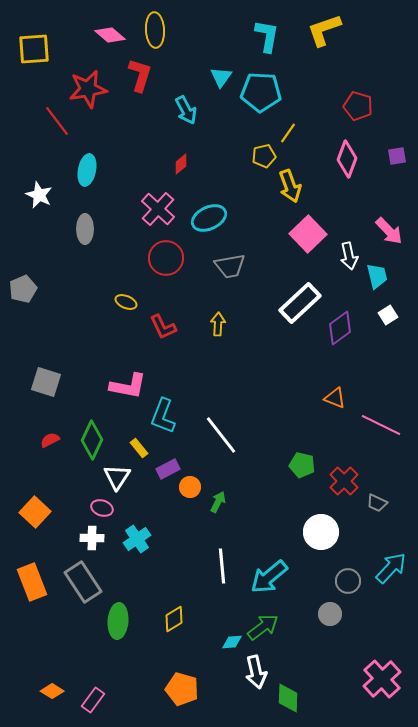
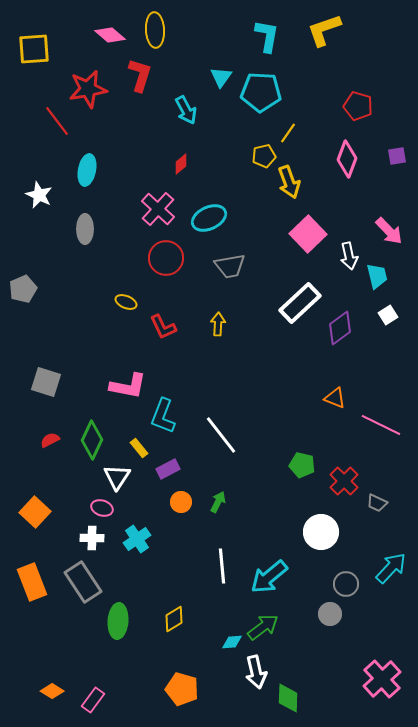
yellow arrow at (290, 186): moved 1 px left, 4 px up
orange circle at (190, 487): moved 9 px left, 15 px down
gray circle at (348, 581): moved 2 px left, 3 px down
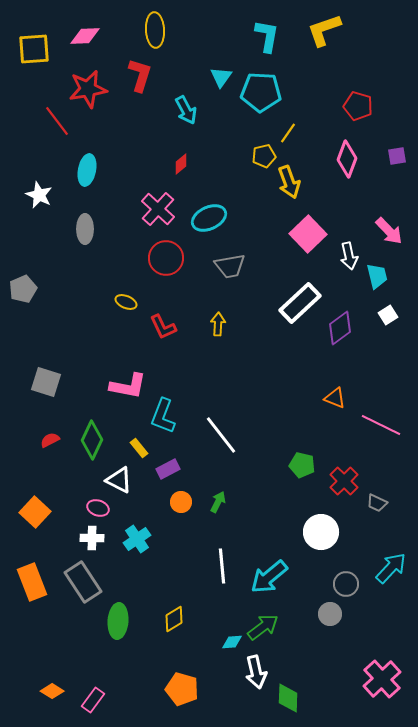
pink diamond at (110, 35): moved 25 px left, 1 px down; rotated 44 degrees counterclockwise
white triangle at (117, 477): moved 2 px right, 3 px down; rotated 36 degrees counterclockwise
pink ellipse at (102, 508): moved 4 px left
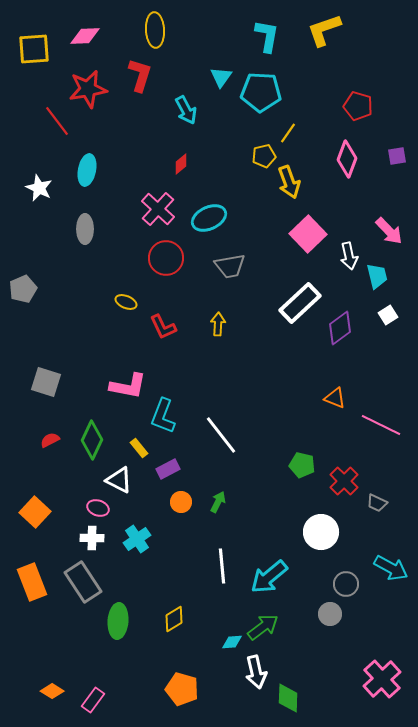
white star at (39, 195): moved 7 px up
cyan arrow at (391, 568): rotated 76 degrees clockwise
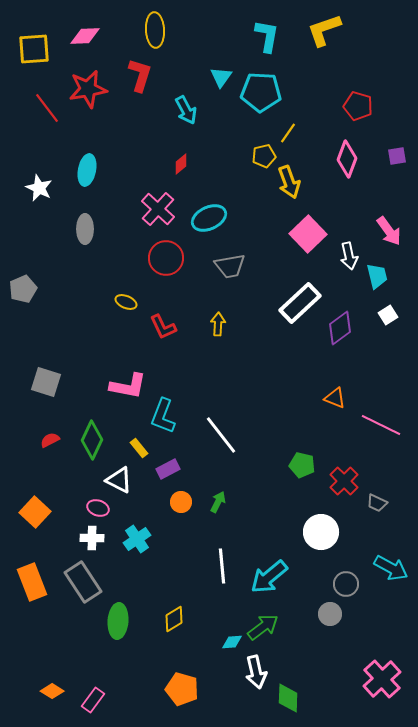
red line at (57, 121): moved 10 px left, 13 px up
pink arrow at (389, 231): rotated 8 degrees clockwise
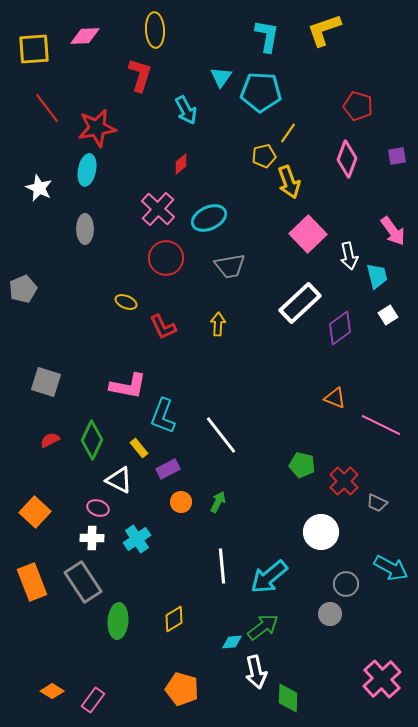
red star at (88, 89): moved 9 px right, 39 px down
pink arrow at (389, 231): moved 4 px right
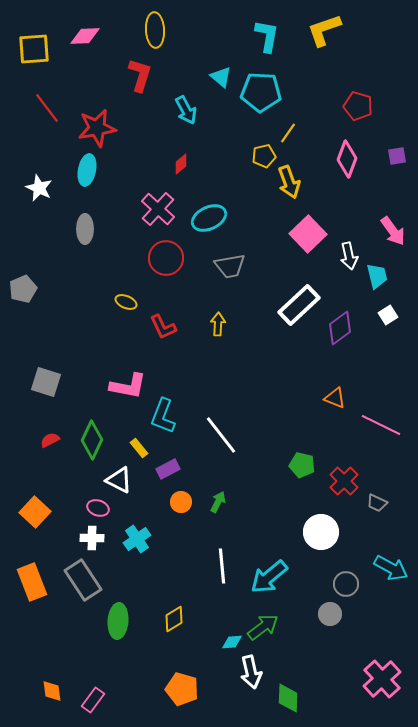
cyan triangle at (221, 77): rotated 25 degrees counterclockwise
white rectangle at (300, 303): moved 1 px left, 2 px down
gray rectangle at (83, 582): moved 2 px up
white arrow at (256, 672): moved 5 px left
orange diamond at (52, 691): rotated 50 degrees clockwise
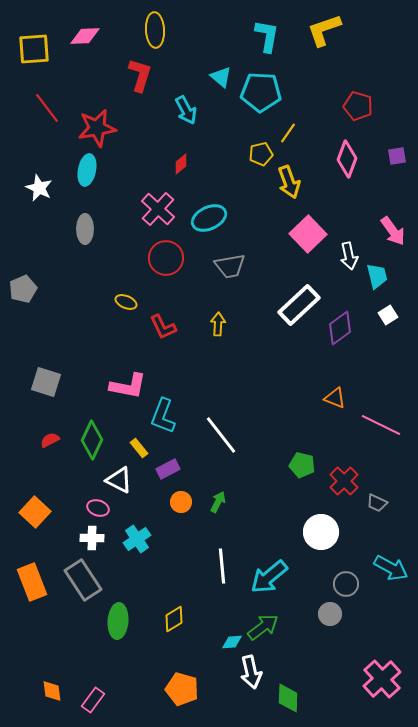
yellow pentagon at (264, 156): moved 3 px left, 2 px up
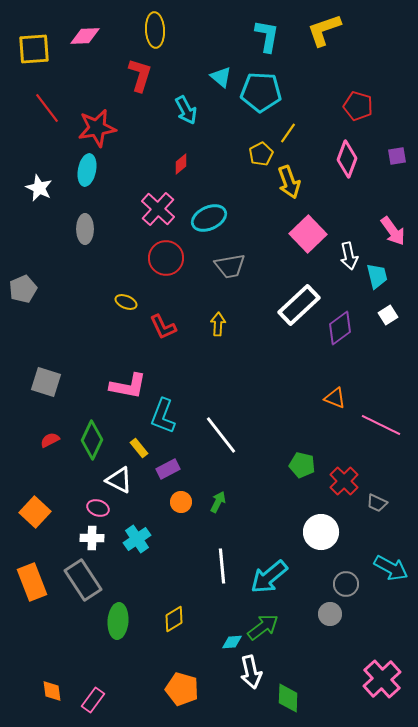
yellow pentagon at (261, 154): rotated 15 degrees counterclockwise
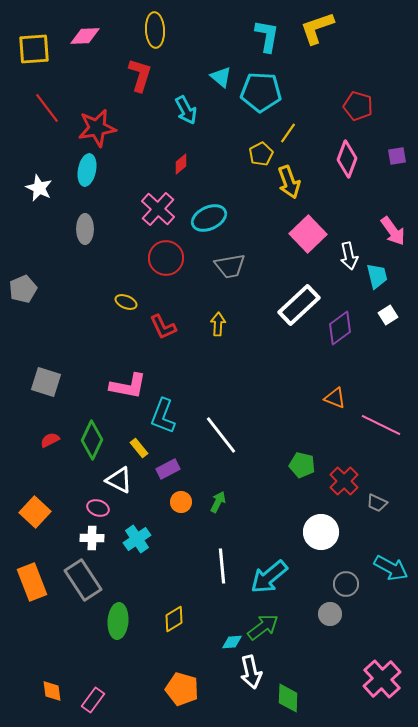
yellow L-shape at (324, 30): moved 7 px left, 2 px up
